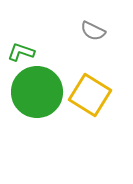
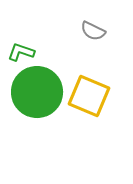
yellow square: moved 1 px left, 1 px down; rotated 9 degrees counterclockwise
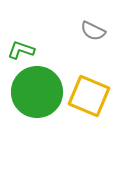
green L-shape: moved 2 px up
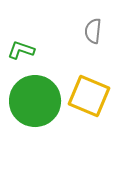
gray semicircle: rotated 70 degrees clockwise
green circle: moved 2 px left, 9 px down
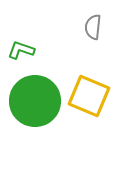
gray semicircle: moved 4 px up
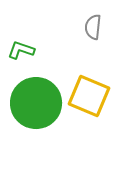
green circle: moved 1 px right, 2 px down
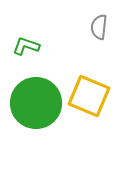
gray semicircle: moved 6 px right
green L-shape: moved 5 px right, 4 px up
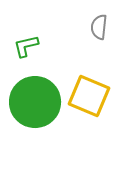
green L-shape: rotated 32 degrees counterclockwise
green circle: moved 1 px left, 1 px up
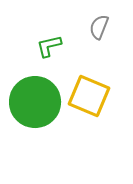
gray semicircle: rotated 15 degrees clockwise
green L-shape: moved 23 px right
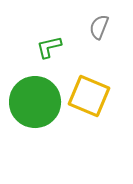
green L-shape: moved 1 px down
